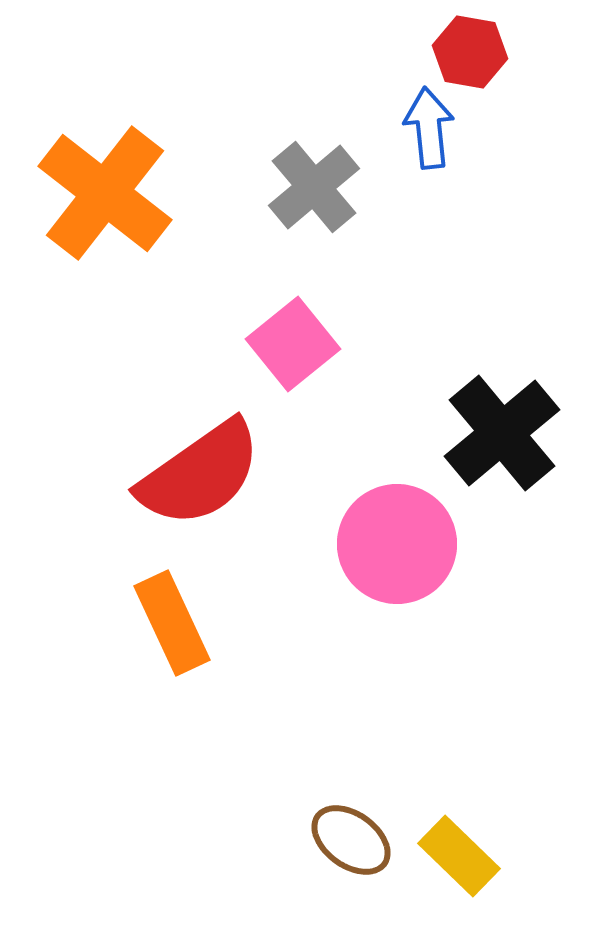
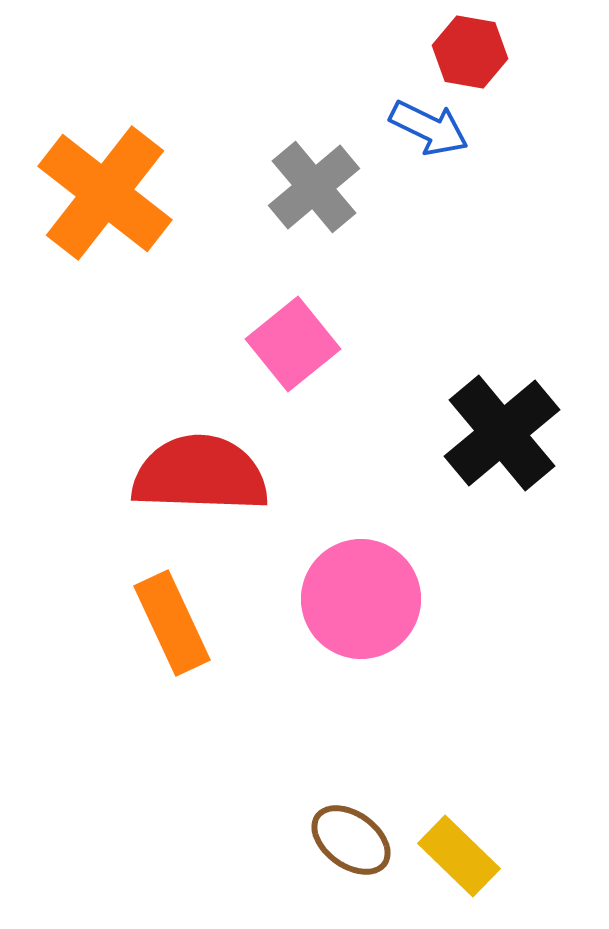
blue arrow: rotated 122 degrees clockwise
red semicircle: rotated 143 degrees counterclockwise
pink circle: moved 36 px left, 55 px down
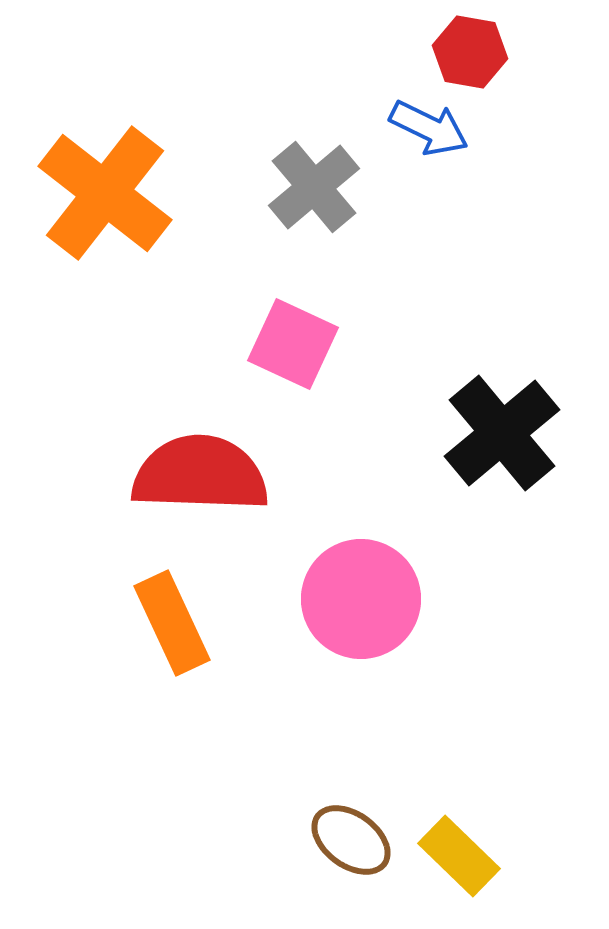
pink square: rotated 26 degrees counterclockwise
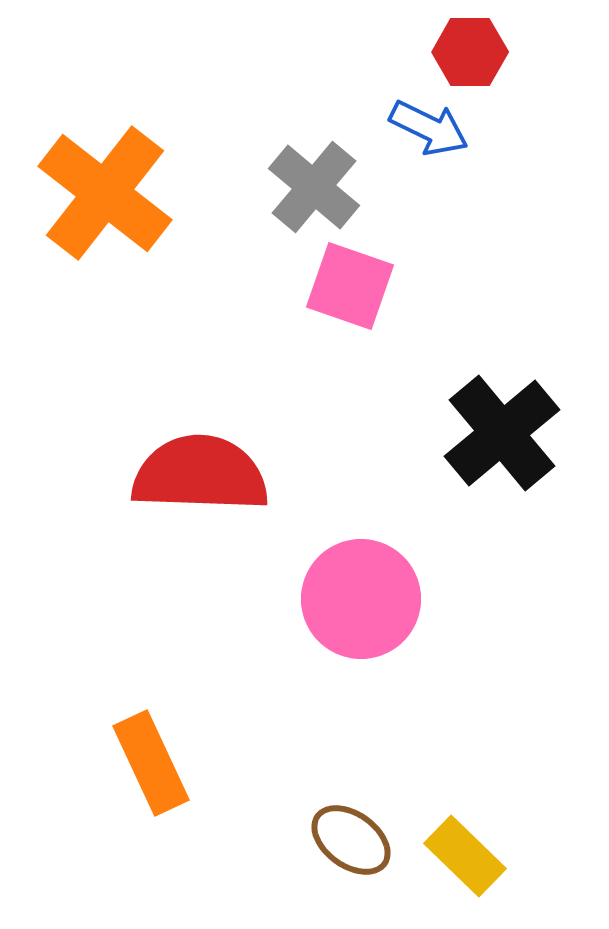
red hexagon: rotated 10 degrees counterclockwise
gray cross: rotated 10 degrees counterclockwise
pink square: moved 57 px right, 58 px up; rotated 6 degrees counterclockwise
orange rectangle: moved 21 px left, 140 px down
yellow rectangle: moved 6 px right
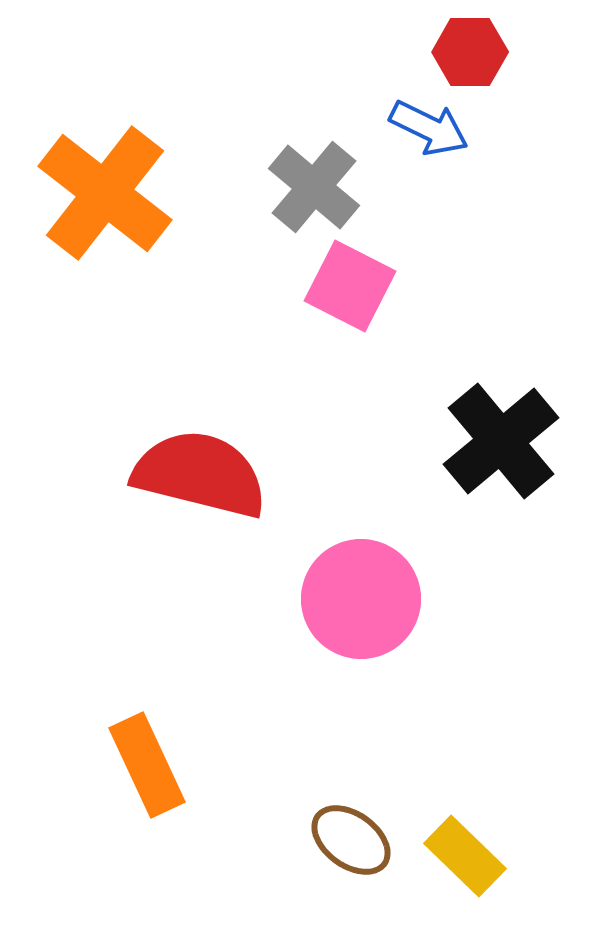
pink square: rotated 8 degrees clockwise
black cross: moved 1 px left, 8 px down
red semicircle: rotated 12 degrees clockwise
orange rectangle: moved 4 px left, 2 px down
